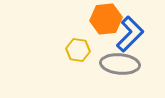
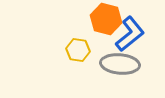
orange hexagon: rotated 20 degrees clockwise
blue L-shape: rotated 6 degrees clockwise
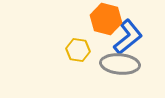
blue L-shape: moved 2 px left, 3 px down
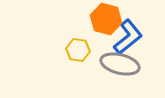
gray ellipse: rotated 9 degrees clockwise
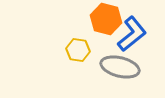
blue L-shape: moved 4 px right, 3 px up
gray ellipse: moved 3 px down
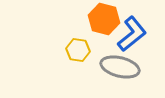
orange hexagon: moved 2 px left
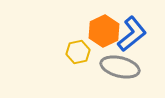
orange hexagon: moved 12 px down; rotated 20 degrees clockwise
yellow hexagon: moved 2 px down; rotated 20 degrees counterclockwise
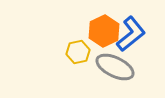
blue L-shape: moved 1 px left
gray ellipse: moved 5 px left; rotated 12 degrees clockwise
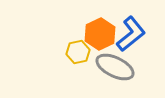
orange hexagon: moved 4 px left, 3 px down
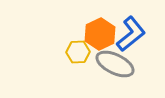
yellow hexagon: rotated 10 degrees clockwise
gray ellipse: moved 3 px up
